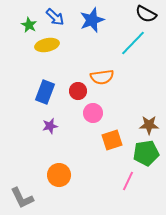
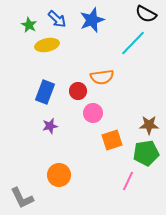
blue arrow: moved 2 px right, 2 px down
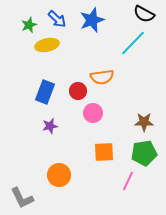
black semicircle: moved 2 px left
green star: rotated 21 degrees clockwise
brown star: moved 5 px left, 3 px up
orange square: moved 8 px left, 12 px down; rotated 15 degrees clockwise
green pentagon: moved 2 px left
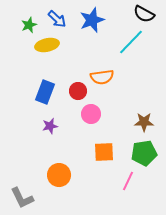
cyan line: moved 2 px left, 1 px up
pink circle: moved 2 px left, 1 px down
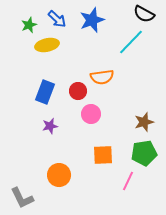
brown star: rotated 18 degrees counterclockwise
orange square: moved 1 px left, 3 px down
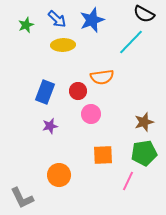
green star: moved 3 px left
yellow ellipse: moved 16 px right; rotated 10 degrees clockwise
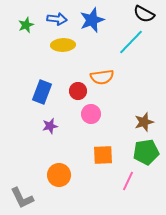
blue arrow: rotated 36 degrees counterclockwise
blue rectangle: moved 3 px left
green pentagon: moved 2 px right, 1 px up
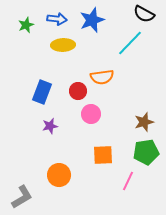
cyan line: moved 1 px left, 1 px down
gray L-shape: moved 1 px up; rotated 95 degrees counterclockwise
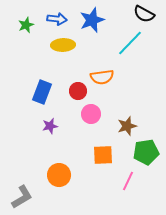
brown star: moved 17 px left, 4 px down
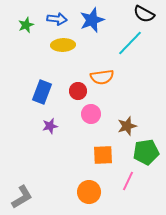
orange circle: moved 30 px right, 17 px down
